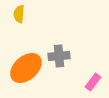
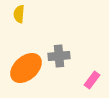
pink rectangle: moved 1 px left, 2 px up
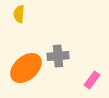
gray cross: moved 1 px left
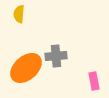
gray cross: moved 2 px left
pink rectangle: moved 2 px right, 1 px down; rotated 48 degrees counterclockwise
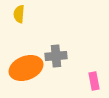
orange ellipse: rotated 20 degrees clockwise
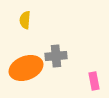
yellow semicircle: moved 6 px right, 6 px down
